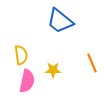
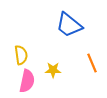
blue trapezoid: moved 9 px right, 4 px down
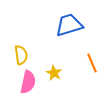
blue trapezoid: rotated 124 degrees clockwise
yellow star: moved 1 px right, 3 px down; rotated 28 degrees clockwise
pink semicircle: moved 1 px right, 1 px down
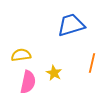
blue trapezoid: moved 2 px right
yellow semicircle: rotated 90 degrees counterclockwise
orange line: rotated 36 degrees clockwise
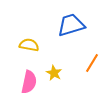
yellow semicircle: moved 8 px right, 10 px up; rotated 18 degrees clockwise
orange line: rotated 18 degrees clockwise
pink semicircle: moved 1 px right
